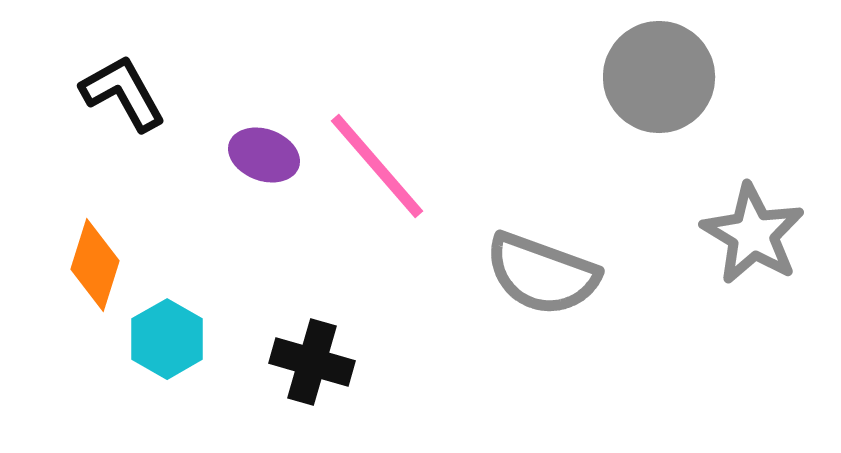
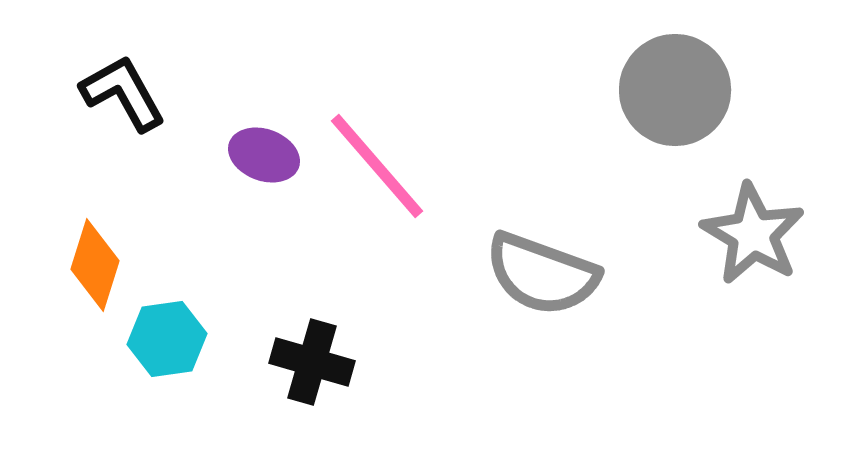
gray circle: moved 16 px right, 13 px down
cyan hexagon: rotated 22 degrees clockwise
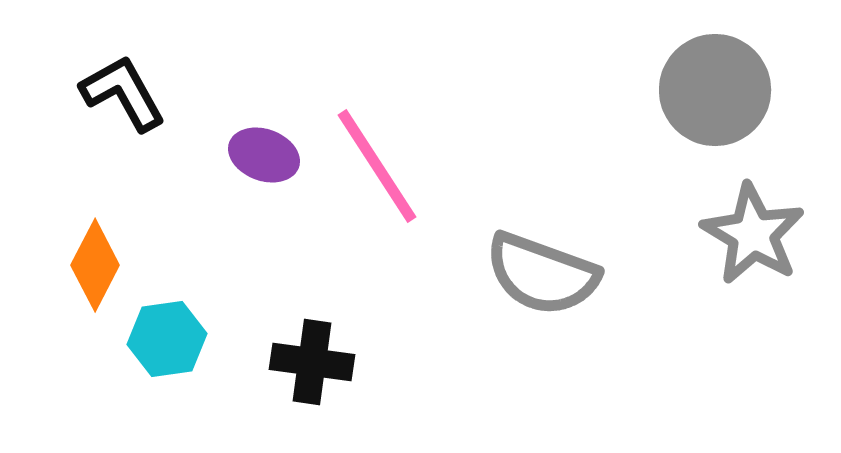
gray circle: moved 40 px right
pink line: rotated 8 degrees clockwise
orange diamond: rotated 10 degrees clockwise
black cross: rotated 8 degrees counterclockwise
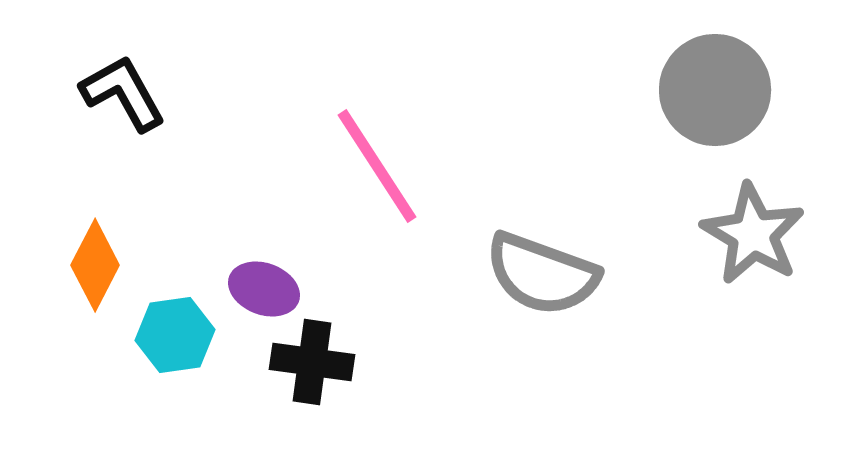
purple ellipse: moved 134 px down
cyan hexagon: moved 8 px right, 4 px up
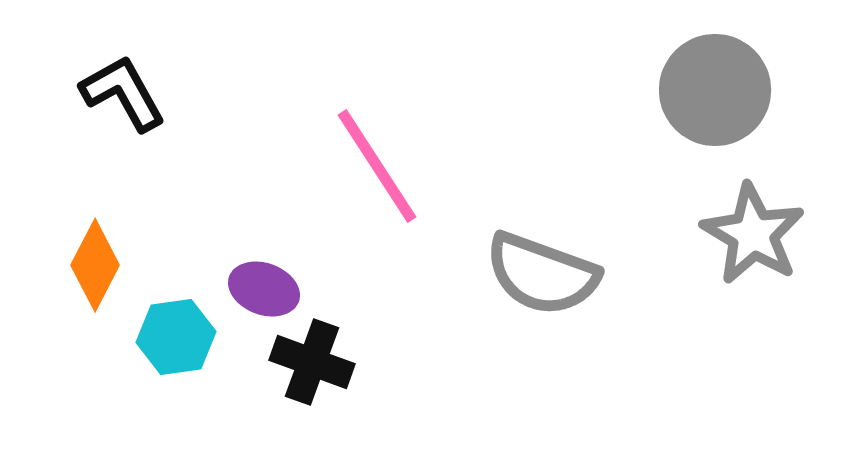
cyan hexagon: moved 1 px right, 2 px down
black cross: rotated 12 degrees clockwise
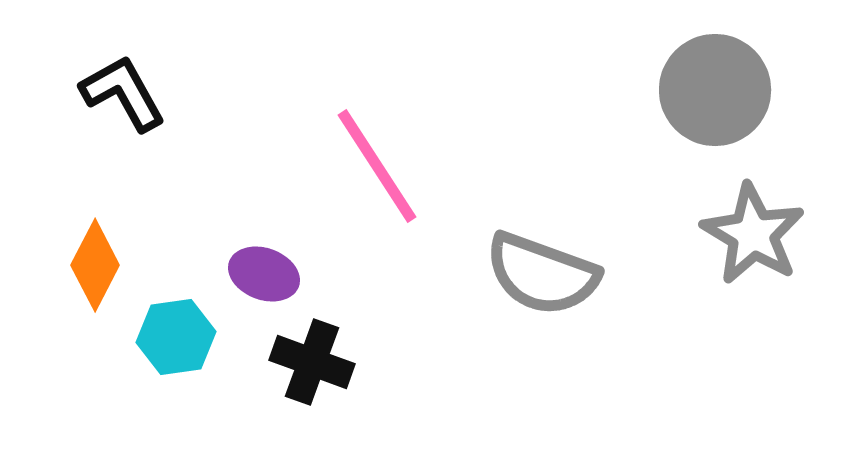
purple ellipse: moved 15 px up
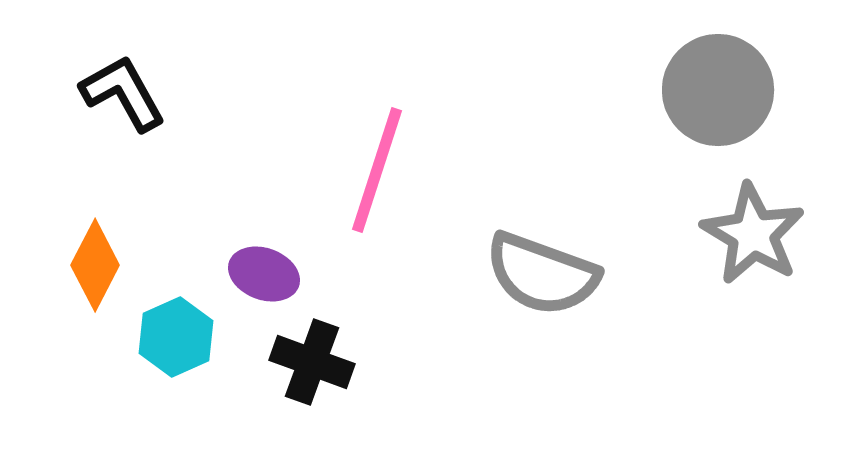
gray circle: moved 3 px right
pink line: moved 4 px down; rotated 51 degrees clockwise
cyan hexagon: rotated 16 degrees counterclockwise
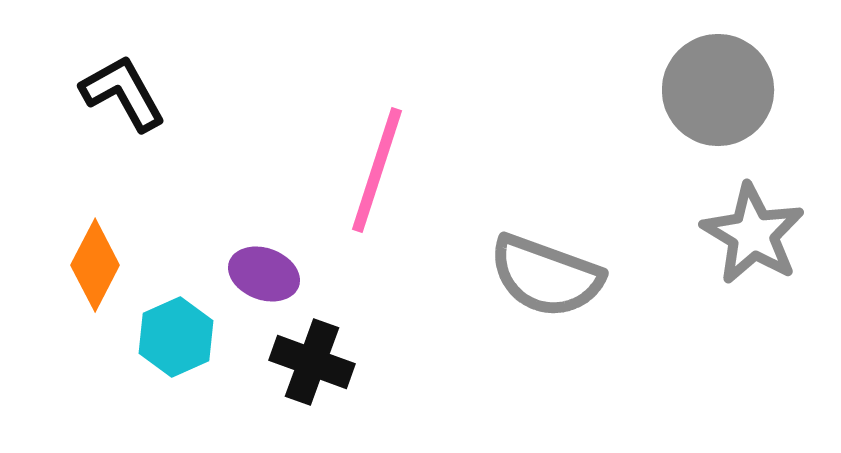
gray semicircle: moved 4 px right, 2 px down
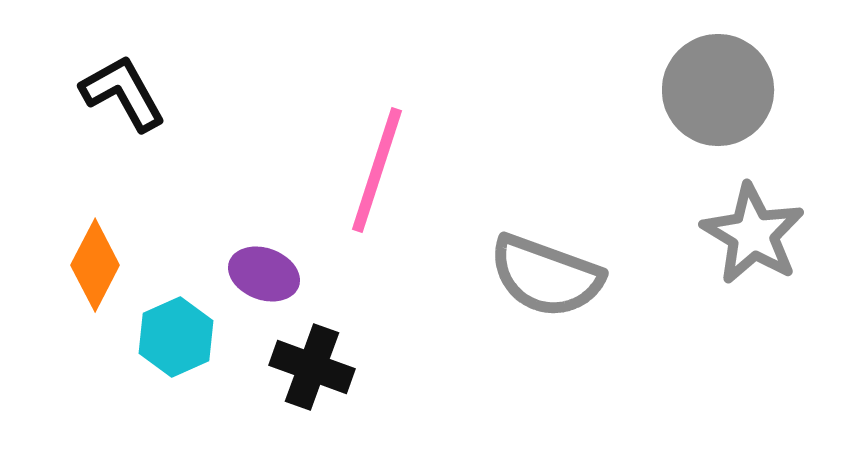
black cross: moved 5 px down
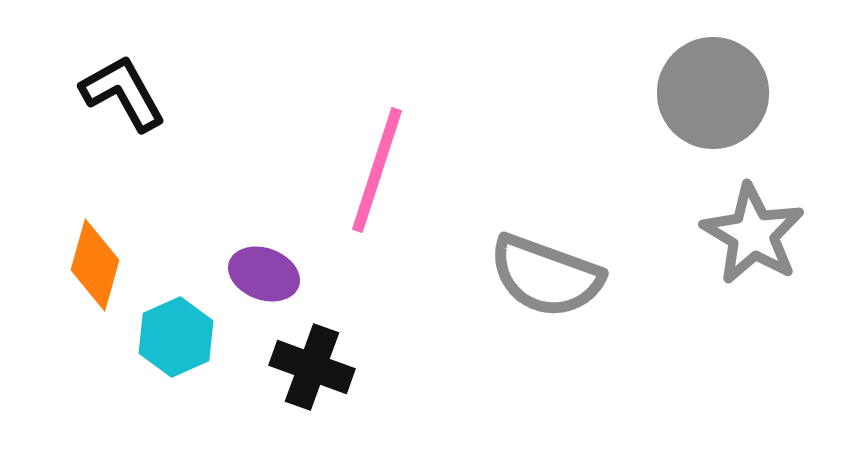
gray circle: moved 5 px left, 3 px down
orange diamond: rotated 12 degrees counterclockwise
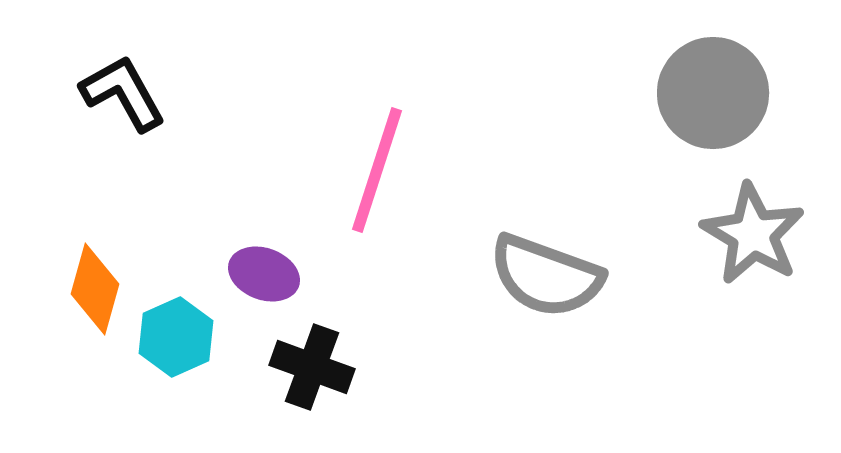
orange diamond: moved 24 px down
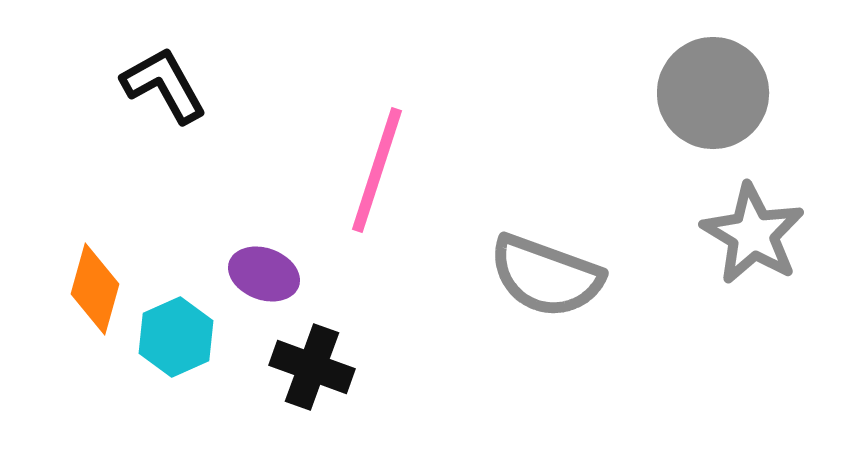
black L-shape: moved 41 px right, 8 px up
